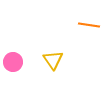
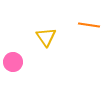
yellow triangle: moved 7 px left, 23 px up
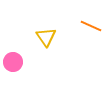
orange line: moved 2 px right, 1 px down; rotated 15 degrees clockwise
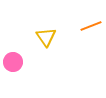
orange line: rotated 45 degrees counterclockwise
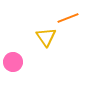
orange line: moved 23 px left, 8 px up
